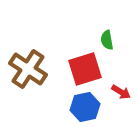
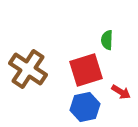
green semicircle: rotated 12 degrees clockwise
red square: moved 1 px right, 1 px down
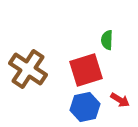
red arrow: moved 1 px left, 8 px down
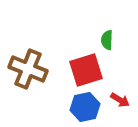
brown cross: rotated 12 degrees counterclockwise
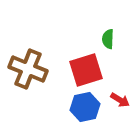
green semicircle: moved 1 px right, 1 px up
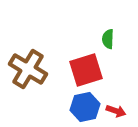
brown cross: rotated 9 degrees clockwise
red arrow: moved 4 px left, 11 px down; rotated 12 degrees counterclockwise
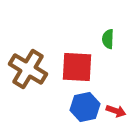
red square: moved 9 px left, 3 px up; rotated 20 degrees clockwise
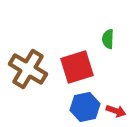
red square: rotated 20 degrees counterclockwise
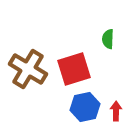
red square: moved 3 px left, 2 px down
red arrow: rotated 108 degrees counterclockwise
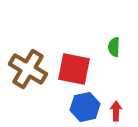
green semicircle: moved 6 px right, 8 px down
red square: rotated 28 degrees clockwise
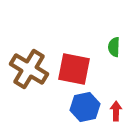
brown cross: moved 1 px right
